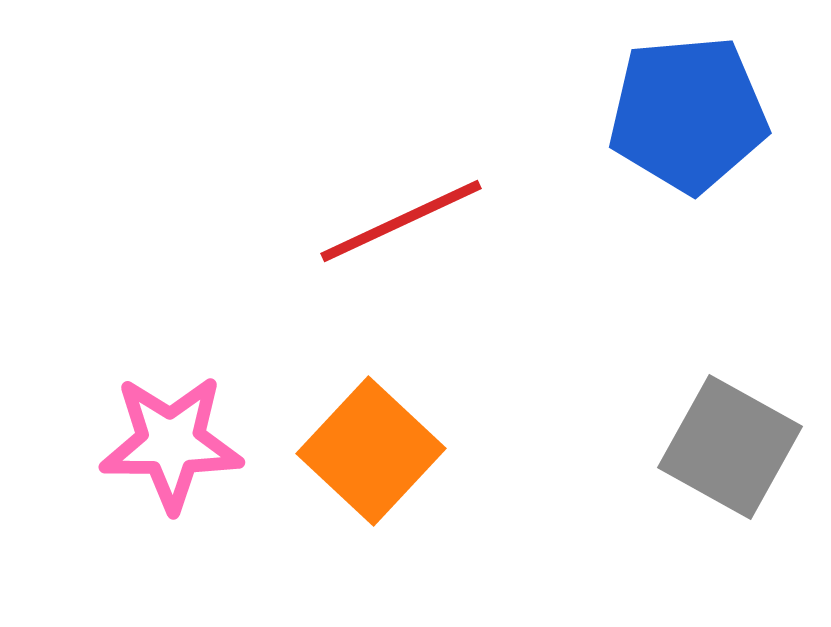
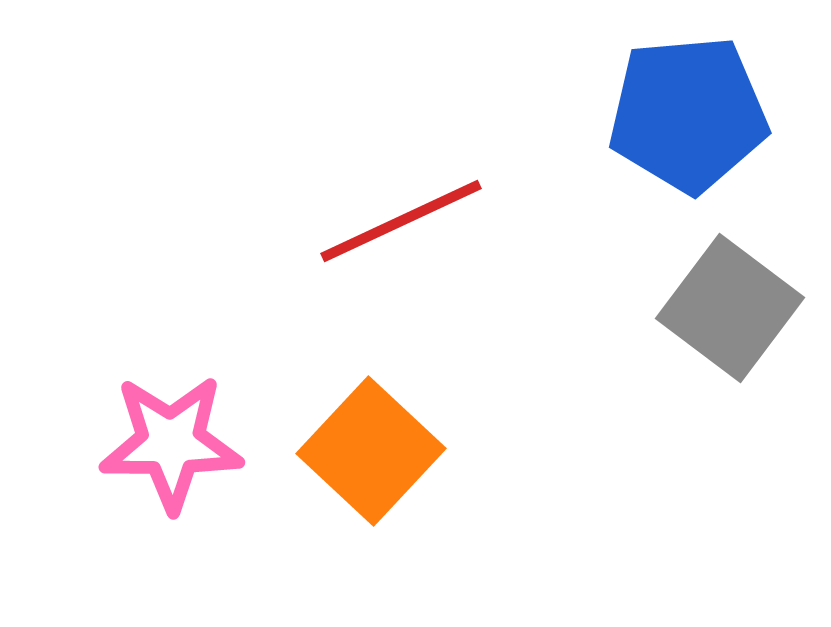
gray square: moved 139 px up; rotated 8 degrees clockwise
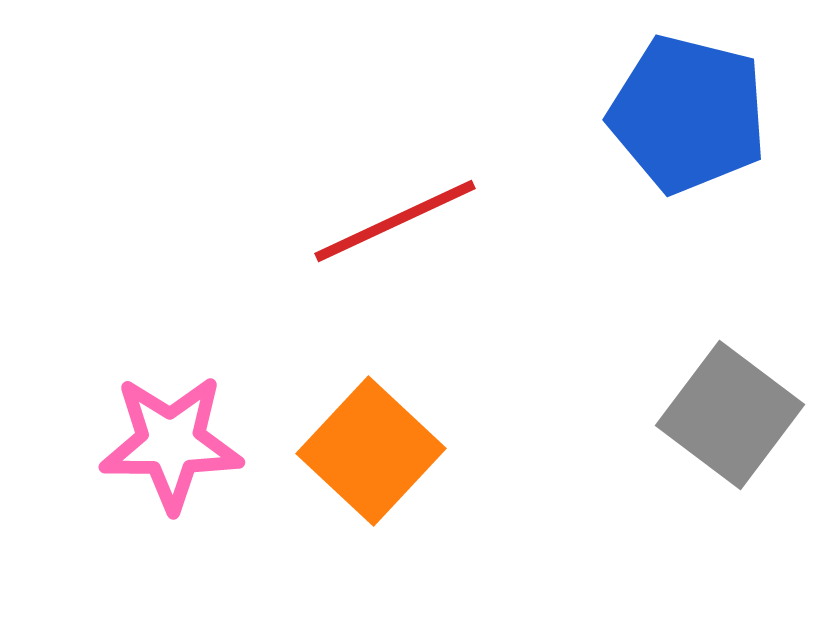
blue pentagon: rotated 19 degrees clockwise
red line: moved 6 px left
gray square: moved 107 px down
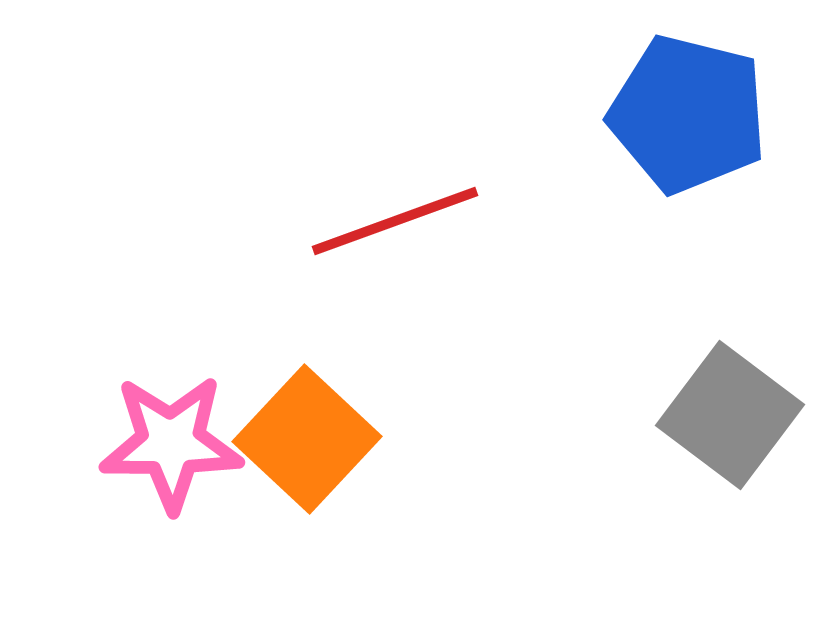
red line: rotated 5 degrees clockwise
orange square: moved 64 px left, 12 px up
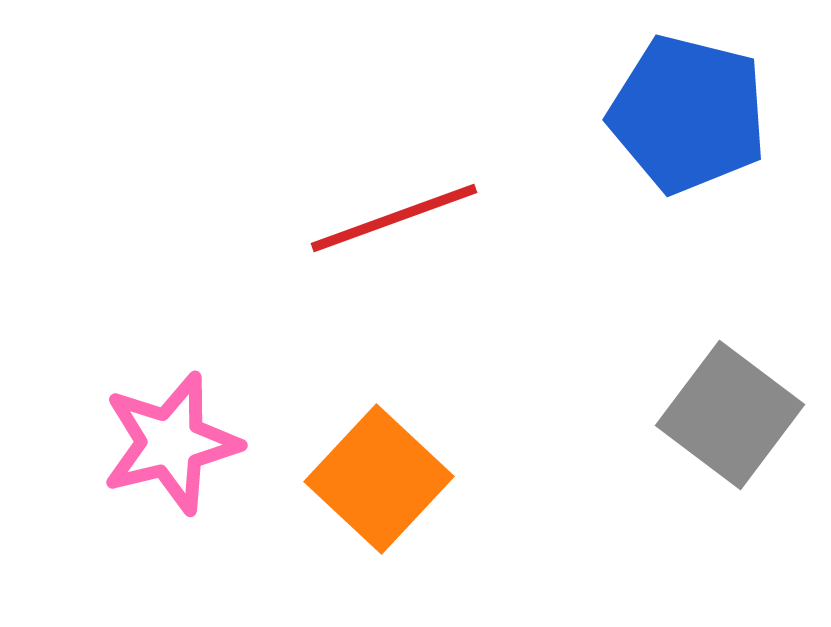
red line: moved 1 px left, 3 px up
orange square: moved 72 px right, 40 px down
pink star: rotated 14 degrees counterclockwise
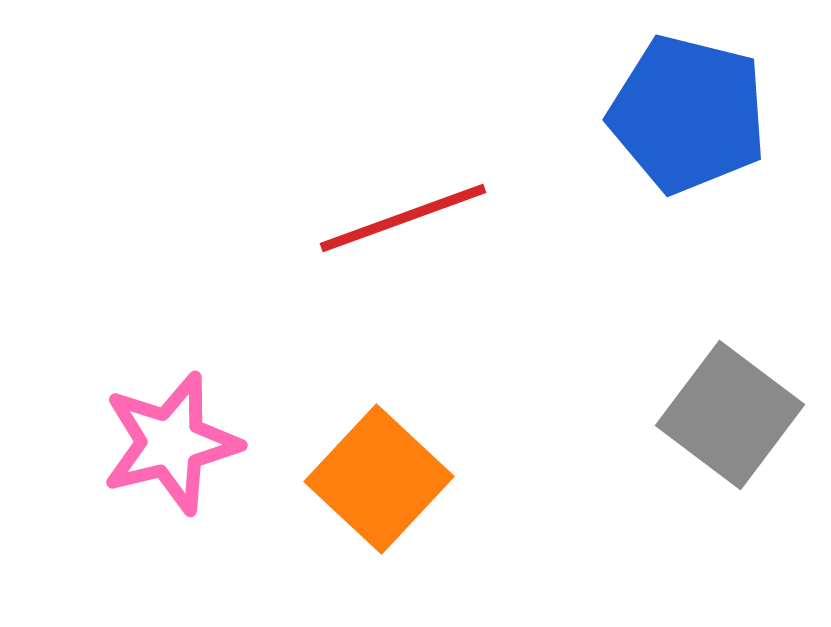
red line: moved 9 px right
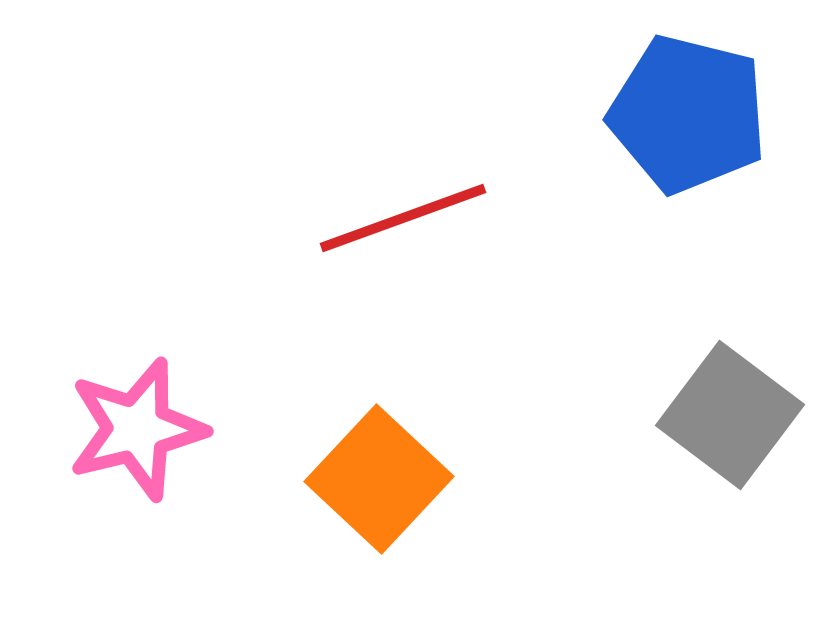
pink star: moved 34 px left, 14 px up
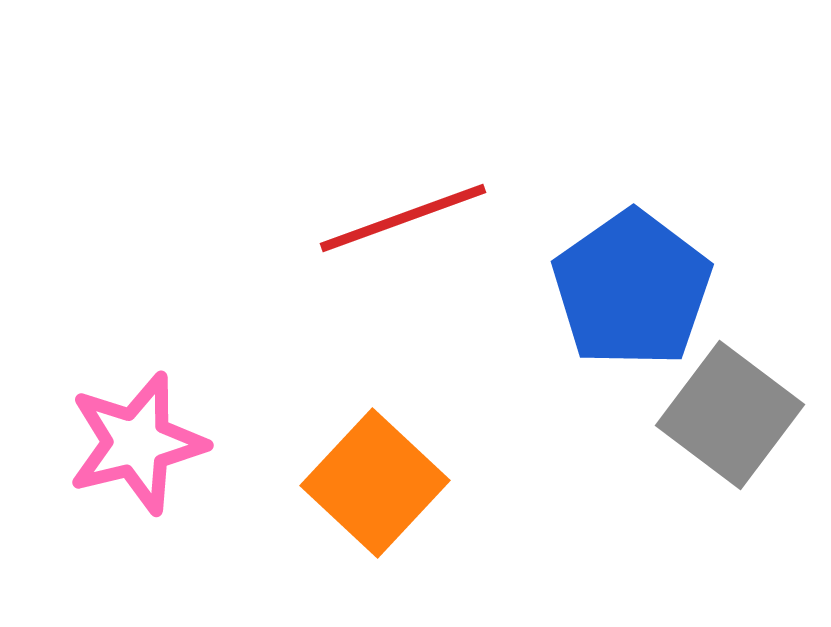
blue pentagon: moved 56 px left, 175 px down; rotated 23 degrees clockwise
pink star: moved 14 px down
orange square: moved 4 px left, 4 px down
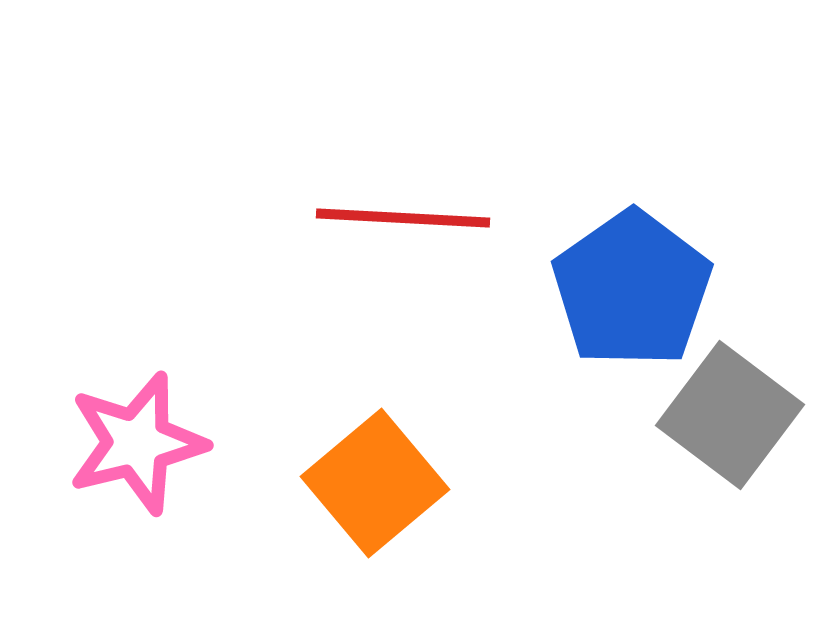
red line: rotated 23 degrees clockwise
orange square: rotated 7 degrees clockwise
